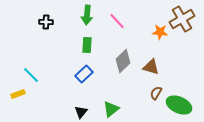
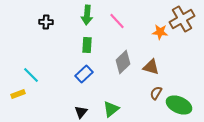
gray diamond: moved 1 px down
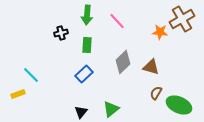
black cross: moved 15 px right, 11 px down; rotated 16 degrees counterclockwise
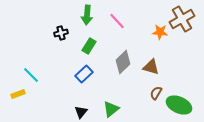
green rectangle: moved 2 px right, 1 px down; rotated 28 degrees clockwise
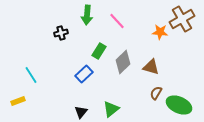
green rectangle: moved 10 px right, 5 px down
cyan line: rotated 12 degrees clockwise
yellow rectangle: moved 7 px down
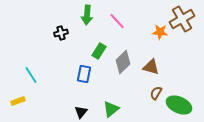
blue rectangle: rotated 36 degrees counterclockwise
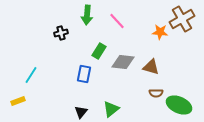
gray diamond: rotated 50 degrees clockwise
cyan line: rotated 66 degrees clockwise
brown semicircle: rotated 120 degrees counterclockwise
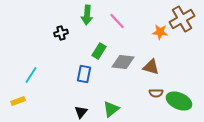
green ellipse: moved 4 px up
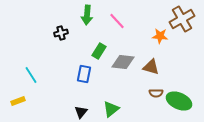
orange star: moved 4 px down
cyan line: rotated 66 degrees counterclockwise
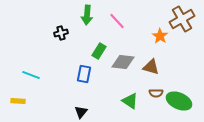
orange star: rotated 28 degrees clockwise
cyan line: rotated 36 degrees counterclockwise
yellow rectangle: rotated 24 degrees clockwise
green triangle: moved 19 px right, 8 px up; rotated 48 degrees counterclockwise
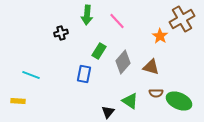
gray diamond: rotated 55 degrees counterclockwise
black triangle: moved 27 px right
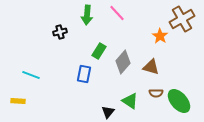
pink line: moved 8 px up
black cross: moved 1 px left, 1 px up
green ellipse: rotated 25 degrees clockwise
